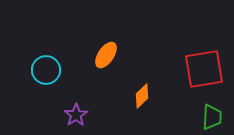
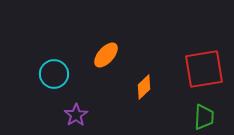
orange ellipse: rotated 8 degrees clockwise
cyan circle: moved 8 px right, 4 px down
orange diamond: moved 2 px right, 9 px up
green trapezoid: moved 8 px left
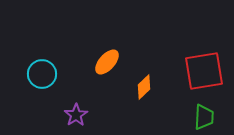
orange ellipse: moved 1 px right, 7 px down
red square: moved 2 px down
cyan circle: moved 12 px left
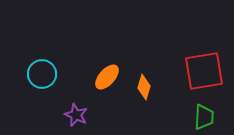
orange ellipse: moved 15 px down
orange diamond: rotated 30 degrees counterclockwise
purple star: rotated 15 degrees counterclockwise
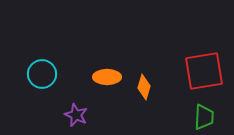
orange ellipse: rotated 48 degrees clockwise
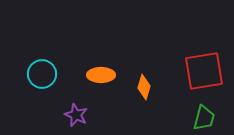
orange ellipse: moved 6 px left, 2 px up
green trapezoid: moved 1 px down; rotated 12 degrees clockwise
